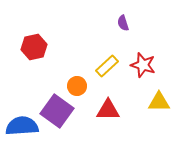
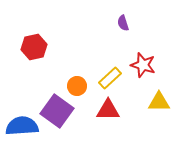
yellow rectangle: moved 3 px right, 12 px down
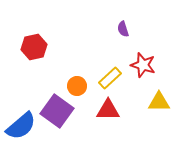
purple semicircle: moved 6 px down
blue semicircle: moved 1 px left; rotated 144 degrees clockwise
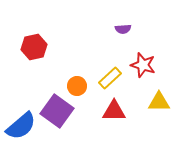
purple semicircle: rotated 77 degrees counterclockwise
red triangle: moved 6 px right, 1 px down
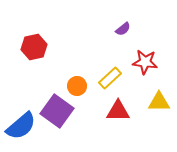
purple semicircle: rotated 35 degrees counterclockwise
red star: moved 2 px right, 3 px up; rotated 10 degrees counterclockwise
red triangle: moved 4 px right
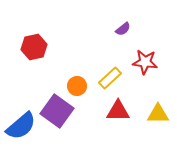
yellow triangle: moved 1 px left, 12 px down
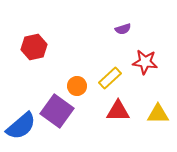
purple semicircle: rotated 21 degrees clockwise
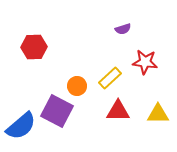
red hexagon: rotated 10 degrees clockwise
purple square: rotated 8 degrees counterclockwise
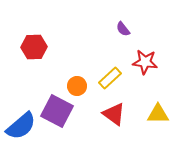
purple semicircle: rotated 70 degrees clockwise
red triangle: moved 4 px left, 3 px down; rotated 35 degrees clockwise
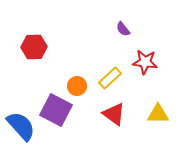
purple square: moved 1 px left, 1 px up
blue semicircle: rotated 92 degrees counterclockwise
